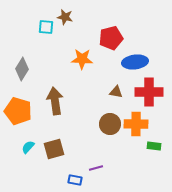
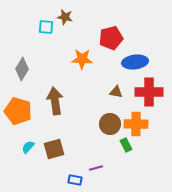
green rectangle: moved 28 px left, 1 px up; rotated 56 degrees clockwise
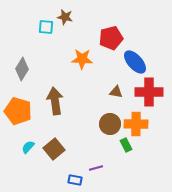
blue ellipse: rotated 55 degrees clockwise
brown square: rotated 25 degrees counterclockwise
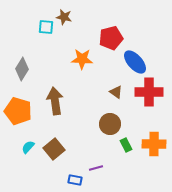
brown star: moved 1 px left
brown triangle: rotated 24 degrees clockwise
orange cross: moved 18 px right, 20 px down
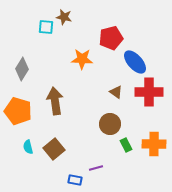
cyan semicircle: rotated 56 degrees counterclockwise
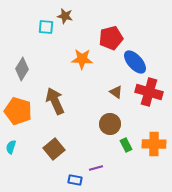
brown star: moved 1 px right, 1 px up
red cross: rotated 16 degrees clockwise
brown arrow: rotated 16 degrees counterclockwise
cyan semicircle: moved 17 px left; rotated 32 degrees clockwise
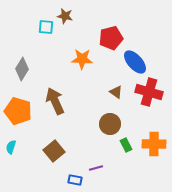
brown square: moved 2 px down
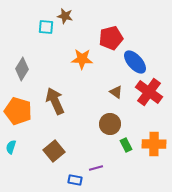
red cross: rotated 20 degrees clockwise
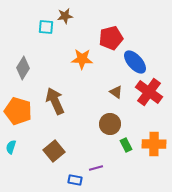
brown star: rotated 21 degrees counterclockwise
gray diamond: moved 1 px right, 1 px up
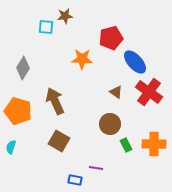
brown square: moved 5 px right, 10 px up; rotated 20 degrees counterclockwise
purple line: rotated 24 degrees clockwise
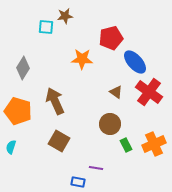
orange cross: rotated 25 degrees counterclockwise
blue rectangle: moved 3 px right, 2 px down
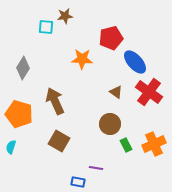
orange pentagon: moved 1 px right, 3 px down
